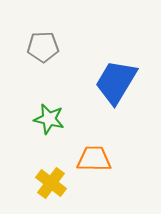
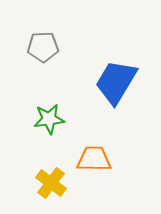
green star: rotated 20 degrees counterclockwise
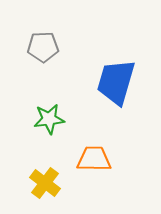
blue trapezoid: rotated 15 degrees counterclockwise
yellow cross: moved 6 px left
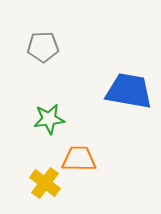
blue trapezoid: moved 13 px right, 9 px down; rotated 84 degrees clockwise
orange trapezoid: moved 15 px left
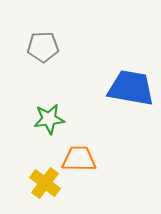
blue trapezoid: moved 2 px right, 3 px up
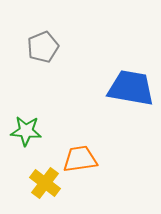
gray pentagon: rotated 20 degrees counterclockwise
green star: moved 23 px left, 12 px down; rotated 12 degrees clockwise
orange trapezoid: moved 1 px right; rotated 9 degrees counterclockwise
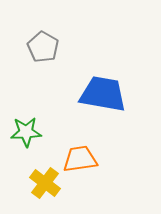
gray pentagon: rotated 20 degrees counterclockwise
blue trapezoid: moved 28 px left, 6 px down
green star: moved 1 px down; rotated 8 degrees counterclockwise
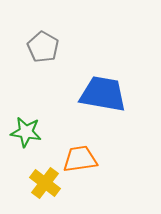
green star: rotated 12 degrees clockwise
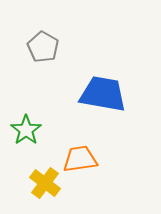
green star: moved 2 px up; rotated 28 degrees clockwise
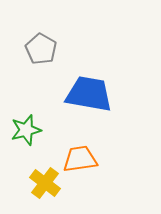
gray pentagon: moved 2 px left, 2 px down
blue trapezoid: moved 14 px left
green star: rotated 20 degrees clockwise
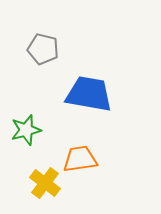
gray pentagon: moved 2 px right; rotated 16 degrees counterclockwise
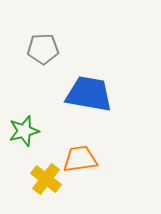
gray pentagon: rotated 16 degrees counterclockwise
green star: moved 2 px left, 1 px down
yellow cross: moved 1 px right, 4 px up
